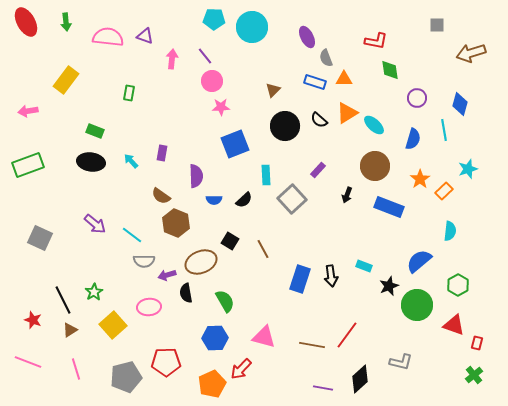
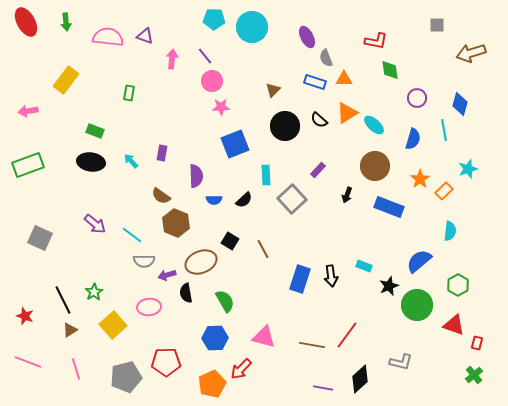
red star at (33, 320): moved 8 px left, 4 px up
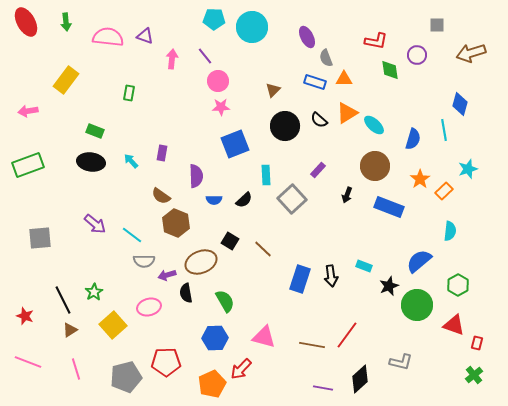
pink circle at (212, 81): moved 6 px right
purple circle at (417, 98): moved 43 px up
gray square at (40, 238): rotated 30 degrees counterclockwise
brown line at (263, 249): rotated 18 degrees counterclockwise
pink ellipse at (149, 307): rotated 10 degrees counterclockwise
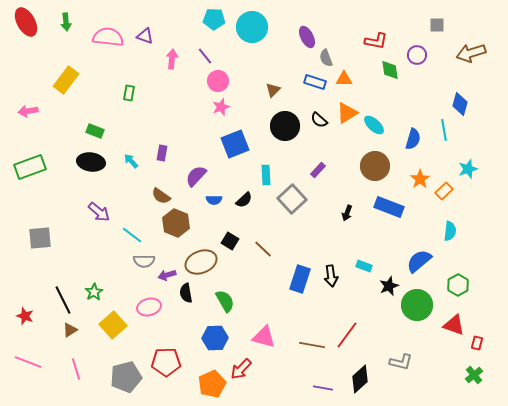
pink star at (221, 107): rotated 18 degrees counterclockwise
green rectangle at (28, 165): moved 2 px right, 2 px down
purple semicircle at (196, 176): rotated 135 degrees counterclockwise
black arrow at (347, 195): moved 18 px down
purple arrow at (95, 224): moved 4 px right, 12 px up
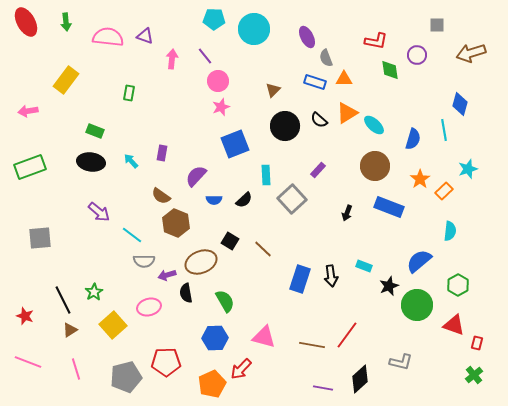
cyan circle at (252, 27): moved 2 px right, 2 px down
